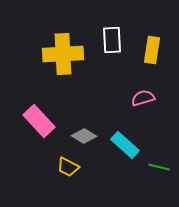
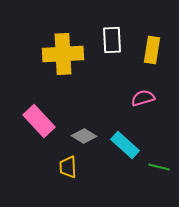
yellow trapezoid: rotated 60 degrees clockwise
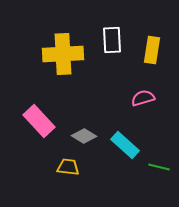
yellow trapezoid: rotated 100 degrees clockwise
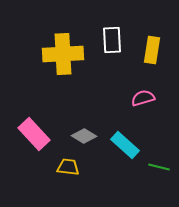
pink rectangle: moved 5 px left, 13 px down
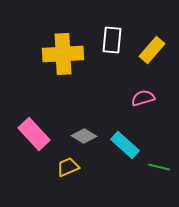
white rectangle: rotated 8 degrees clockwise
yellow rectangle: rotated 32 degrees clockwise
yellow trapezoid: rotated 30 degrees counterclockwise
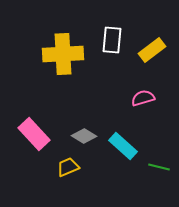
yellow rectangle: rotated 12 degrees clockwise
cyan rectangle: moved 2 px left, 1 px down
